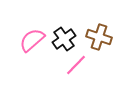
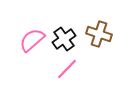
brown cross: moved 3 px up
pink line: moved 9 px left, 4 px down
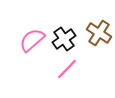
brown cross: moved 1 px up; rotated 15 degrees clockwise
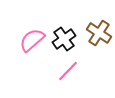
pink line: moved 1 px right, 2 px down
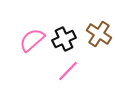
brown cross: moved 1 px down
black cross: rotated 10 degrees clockwise
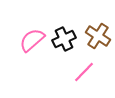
brown cross: moved 1 px left, 2 px down
pink line: moved 16 px right, 1 px down
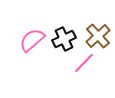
brown cross: rotated 15 degrees clockwise
pink line: moved 9 px up
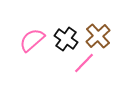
black cross: moved 2 px right; rotated 30 degrees counterclockwise
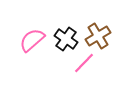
brown cross: rotated 10 degrees clockwise
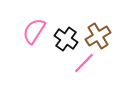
pink semicircle: moved 2 px right, 9 px up; rotated 16 degrees counterclockwise
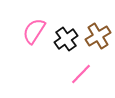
black cross: rotated 20 degrees clockwise
pink line: moved 3 px left, 11 px down
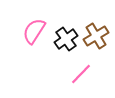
brown cross: moved 2 px left
